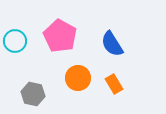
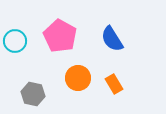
blue semicircle: moved 5 px up
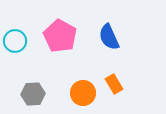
blue semicircle: moved 3 px left, 2 px up; rotated 8 degrees clockwise
orange circle: moved 5 px right, 15 px down
gray hexagon: rotated 15 degrees counterclockwise
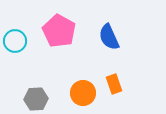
pink pentagon: moved 1 px left, 5 px up
orange rectangle: rotated 12 degrees clockwise
gray hexagon: moved 3 px right, 5 px down
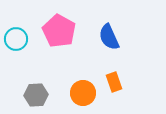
cyan circle: moved 1 px right, 2 px up
orange rectangle: moved 2 px up
gray hexagon: moved 4 px up
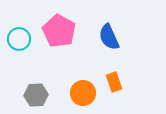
cyan circle: moved 3 px right
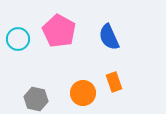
cyan circle: moved 1 px left
gray hexagon: moved 4 px down; rotated 15 degrees clockwise
